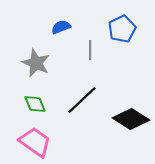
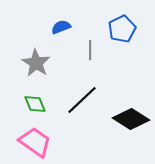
gray star: rotated 8 degrees clockwise
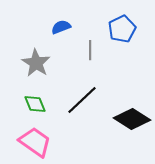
black diamond: moved 1 px right
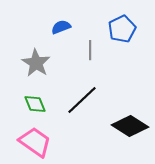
black diamond: moved 2 px left, 7 px down
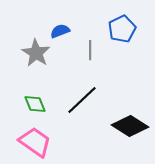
blue semicircle: moved 1 px left, 4 px down
gray star: moved 10 px up
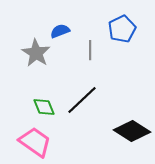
green diamond: moved 9 px right, 3 px down
black diamond: moved 2 px right, 5 px down
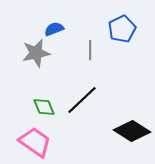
blue semicircle: moved 6 px left, 2 px up
gray star: rotated 28 degrees clockwise
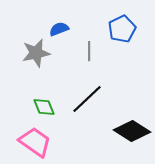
blue semicircle: moved 5 px right
gray line: moved 1 px left, 1 px down
black line: moved 5 px right, 1 px up
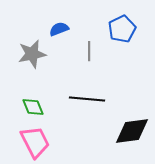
gray star: moved 4 px left, 1 px down
black line: rotated 48 degrees clockwise
green diamond: moved 11 px left
black diamond: rotated 39 degrees counterclockwise
pink trapezoid: rotated 28 degrees clockwise
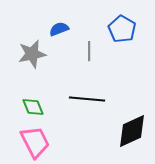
blue pentagon: rotated 16 degrees counterclockwise
black diamond: rotated 18 degrees counterclockwise
